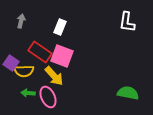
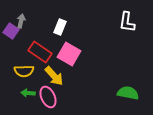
pink square: moved 7 px right, 2 px up; rotated 10 degrees clockwise
purple square: moved 32 px up
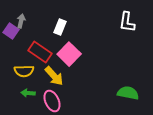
pink square: rotated 15 degrees clockwise
pink ellipse: moved 4 px right, 4 px down
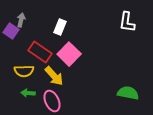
gray arrow: moved 1 px up
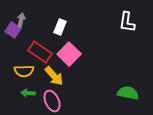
purple square: moved 2 px right, 1 px up
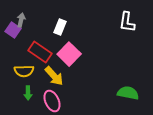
green arrow: rotated 96 degrees counterclockwise
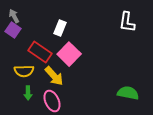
gray arrow: moved 7 px left, 4 px up; rotated 40 degrees counterclockwise
white rectangle: moved 1 px down
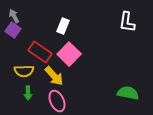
white rectangle: moved 3 px right, 2 px up
pink ellipse: moved 5 px right
